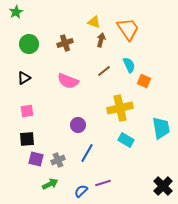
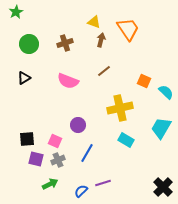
cyan semicircle: moved 37 px right, 27 px down; rotated 21 degrees counterclockwise
pink square: moved 28 px right, 30 px down; rotated 32 degrees clockwise
cyan trapezoid: rotated 140 degrees counterclockwise
black cross: moved 1 px down
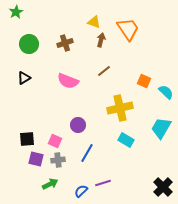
gray cross: rotated 16 degrees clockwise
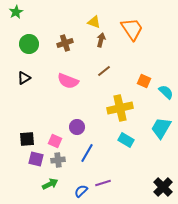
orange trapezoid: moved 4 px right
purple circle: moved 1 px left, 2 px down
